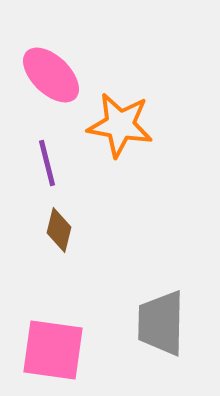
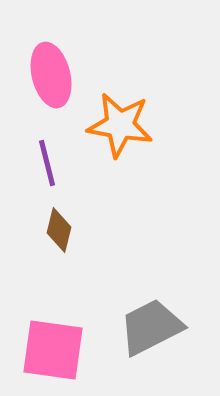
pink ellipse: rotated 32 degrees clockwise
gray trapezoid: moved 10 px left, 4 px down; rotated 62 degrees clockwise
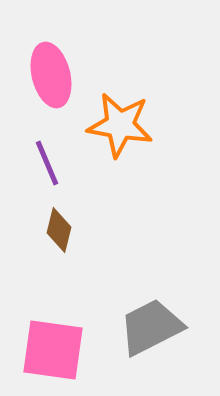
purple line: rotated 9 degrees counterclockwise
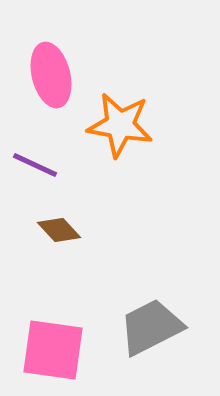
purple line: moved 12 px left, 2 px down; rotated 42 degrees counterclockwise
brown diamond: rotated 57 degrees counterclockwise
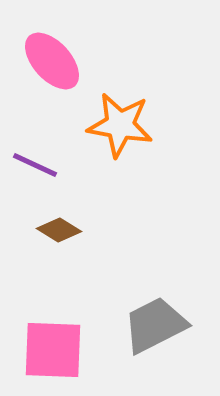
pink ellipse: moved 1 px right, 14 px up; rotated 28 degrees counterclockwise
brown diamond: rotated 15 degrees counterclockwise
gray trapezoid: moved 4 px right, 2 px up
pink square: rotated 6 degrees counterclockwise
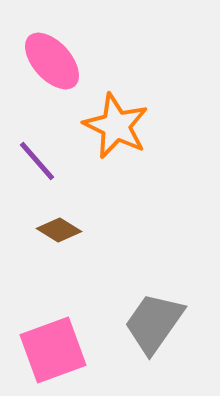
orange star: moved 4 px left, 1 px down; rotated 16 degrees clockwise
purple line: moved 2 px right, 4 px up; rotated 24 degrees clockwise
gray trapezoid: moved 1 px left, 2 px up; rotated 28 degrees counterclockwise
pink square: rotated 22 degrees counterclockwise
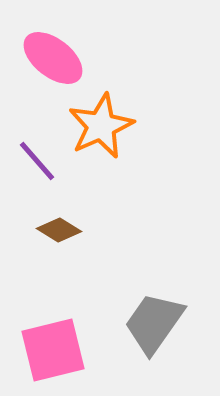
pink ellipse: moved 1 px right, 3 px up; rotated 10 degrees counterclockwise
orange star: moved 15 px left; rotated 22 degrees clockwise
pink square: rotated 6 degrees clockwise
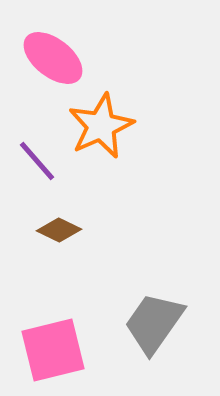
brown diamond: rotated 6 degrees counterclockwise
